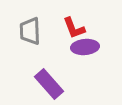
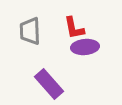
red L-shape: rotated 10 degrees clockwise
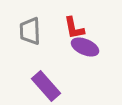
purple ellipse: rotated 28 degrees clockwise
purple rectangle: moved 3 px left, 2 px down
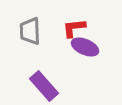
red L-shape: rotated 95 degrees clockwise
purple rectangle: moved 2 px left
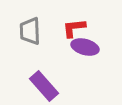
purple ellipse: rotated 8 degrees counterclockwise
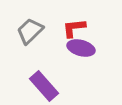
gray trapezoid: rotated 48 degrees clockwise
purple ellipse: moved 4 px left, 1 px down
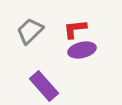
red L-shape: moved 1 px right, 1 px down
purple ellipse: moved 1 px right, 2 px down; rotated 28 degrees counterclockwise
